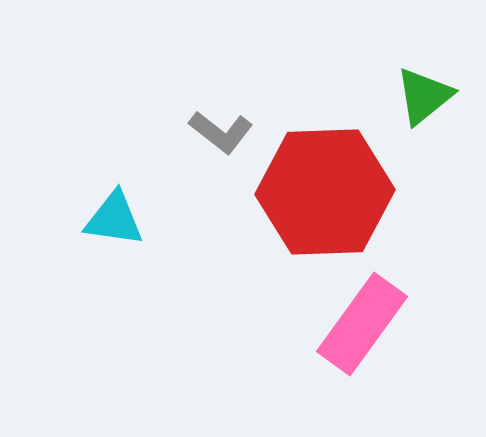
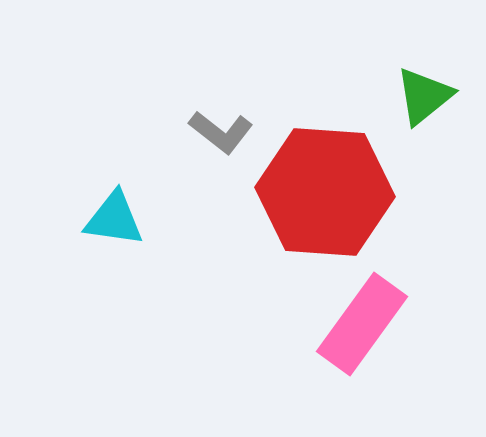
red hexagon: rotated 6 degrees clockwise
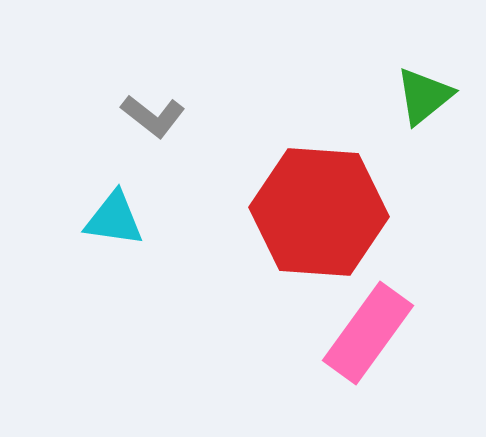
gray L-shape: moved 68 px left, 16 px up
red hexagon: moved 6 px left, 20 px down
pink rectangle: moved 6 px right, 9 px down
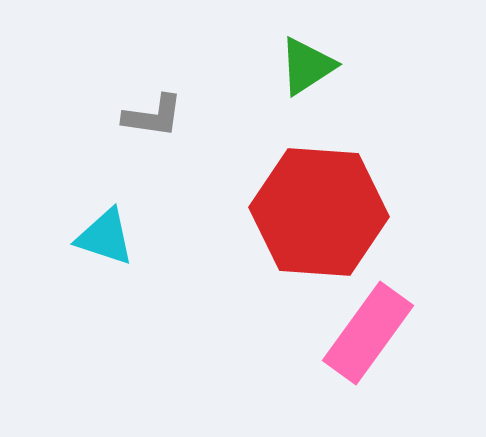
green triangle: moved 117 px left, 30 px up; rotated 6 degrees clockwise
gray L-shape: rotated 30 degrees counterclockwise
cyan triangle: moved 9 px left, 18 px down; rotated 10 degrees clockwise
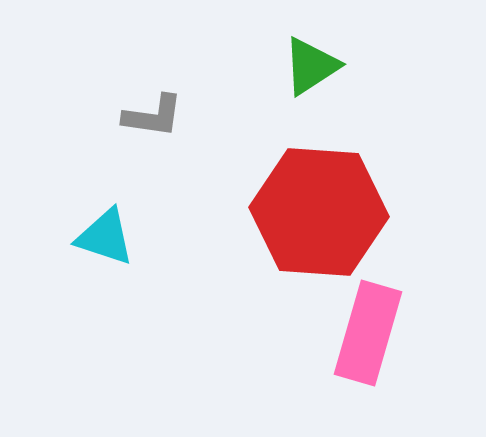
green triangle: moved 4 px right
pink rectangle: rotated 20 degrees counterclockwise
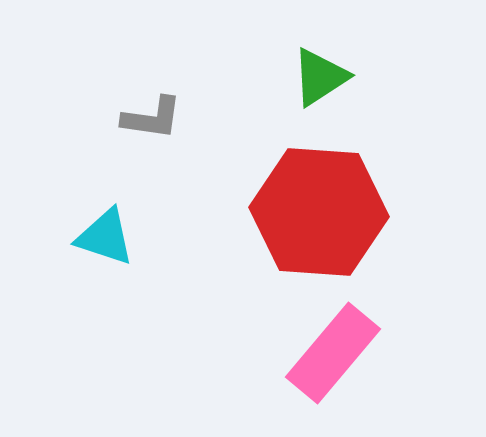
green triangle: moved 9 px right, 11 px down
gray L-shape: moved 1 px left, 2 px down
pink rectangle: moved 35 px left, 20 px down; rotated 24 degrees clockwise
